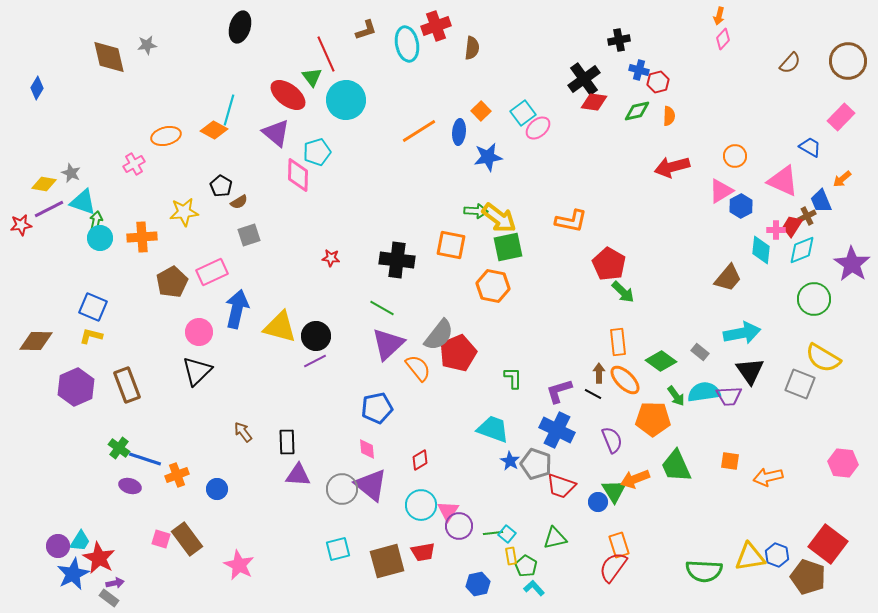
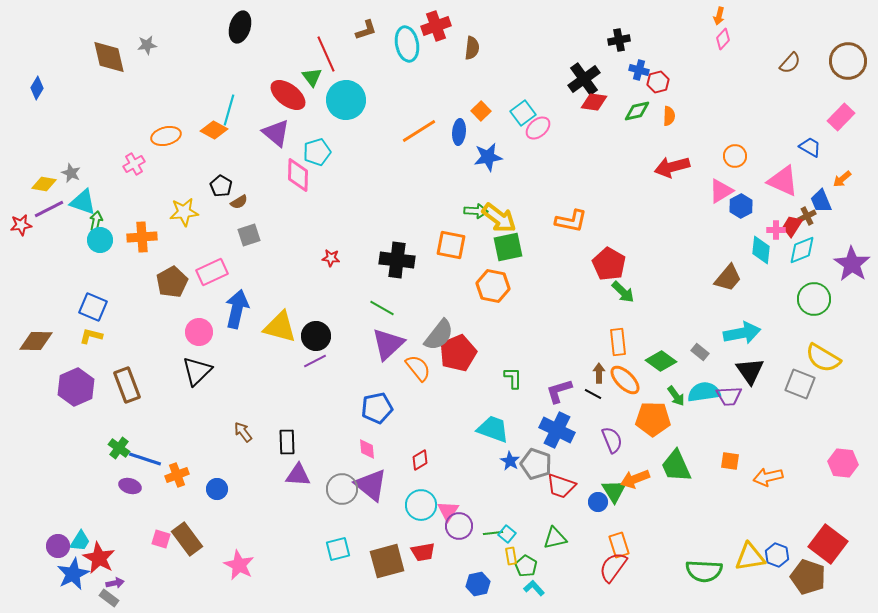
cyan circle at (100, 238): moved 2 px down
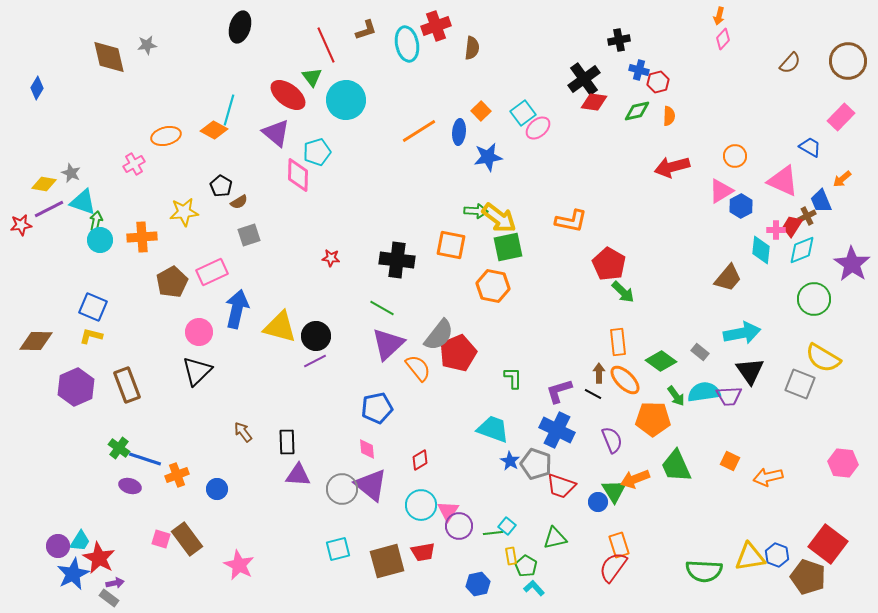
red line at (326, 54): moved 9 px up
orange square at (730, 461): rotated 18 degrees clockwise
cyan square at (507, 534): moved 8 px up
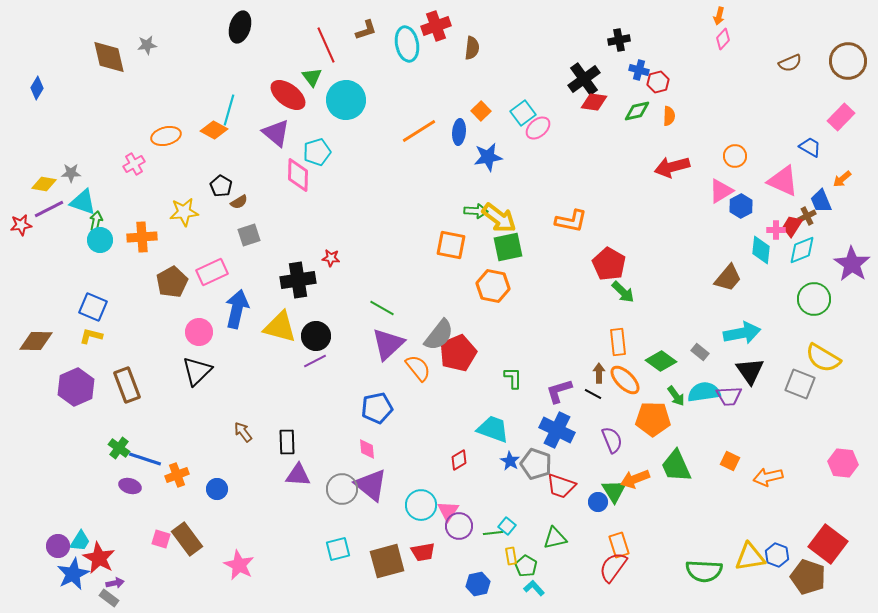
brown semicircle at (790, 63): rotated 25 degrees clockwise
gray star at (71, 173): rotated 24 degrees counterclockwise
black cross at (397, 260): moved 99 px left, 20 px down; rotated 16 degrees counterclockwise
red diamond at (420, 460): moved 39 px right
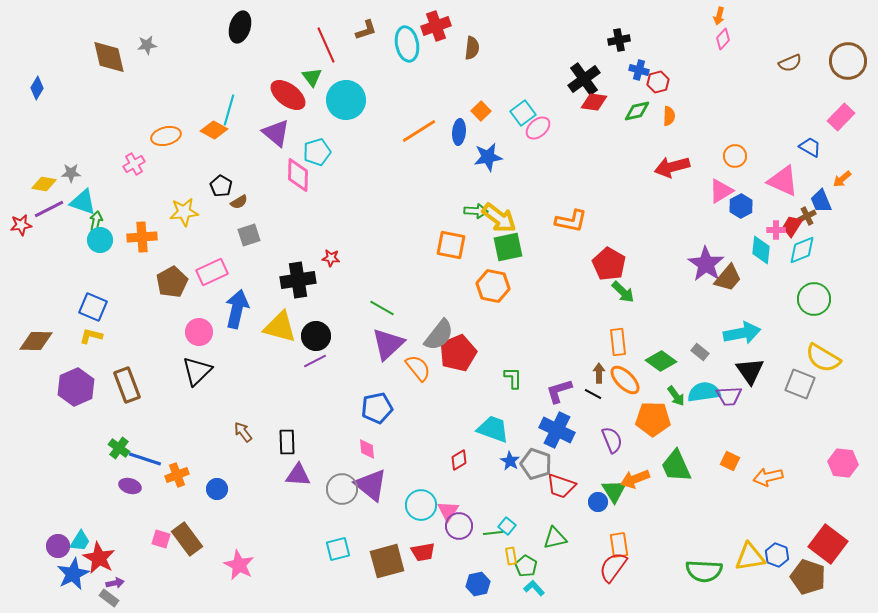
purple star at (852, 264): moved 146 px left
orange rectangle at (619, 545): rotated 10 degrees clockwise
